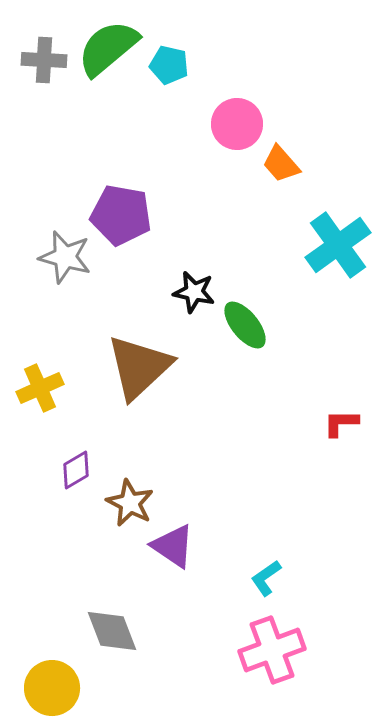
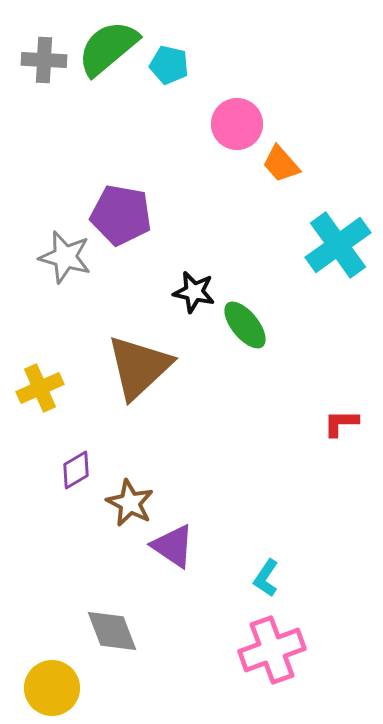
cyan L-shape: rotated 21 degrees counterclockwise
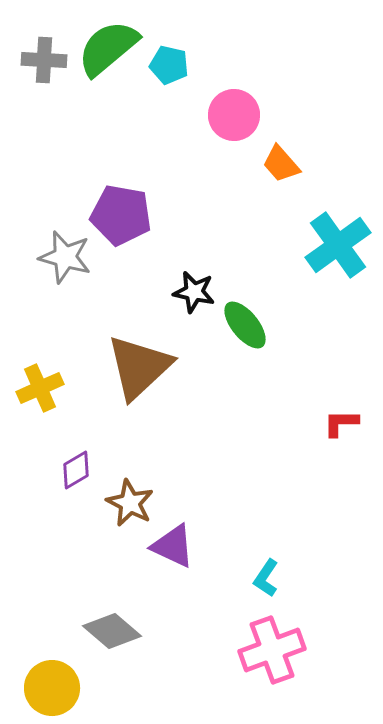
pink circle: moved 3 px left, 9 px up
purple triangle: rotated 9 degrees counterclockwise
gray diamond: rotated 28 degrees counterclockwise
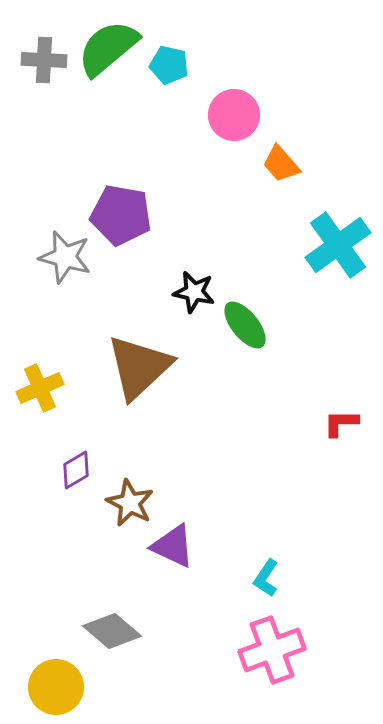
yellow circle: moved 4 px right, 1 px up
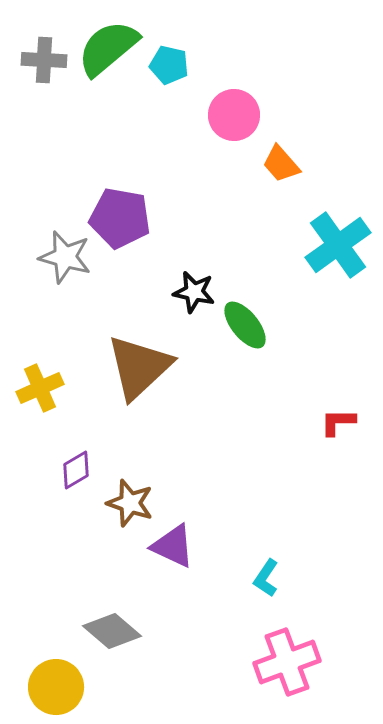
purple pentagon: moved 1 px left, 3 px down
red L-shape: moved 3 px left, 1 px up
brown star: rotated 9 degrees counterclockwise
pink cross: moved 15 px right, 12 px down
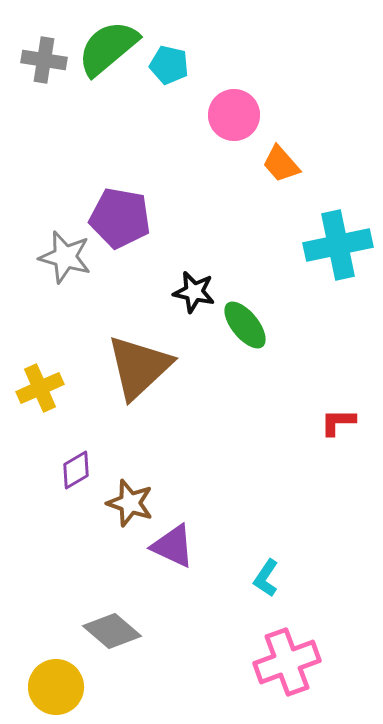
gray cross: rotated 6 degrees clockwise
cyan cross: rotated 24 degrees clockwise
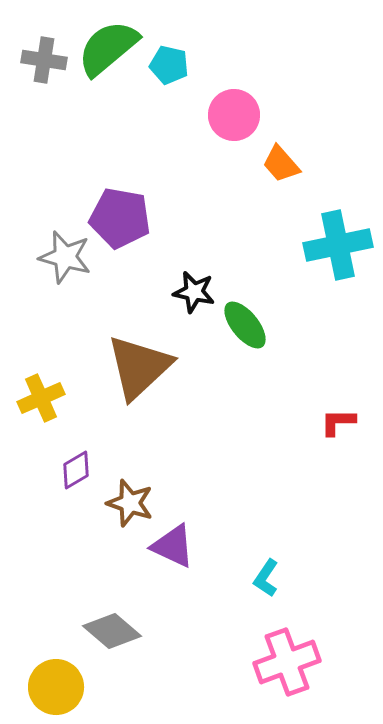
yellow cross: moved 1 px right, 10 px down
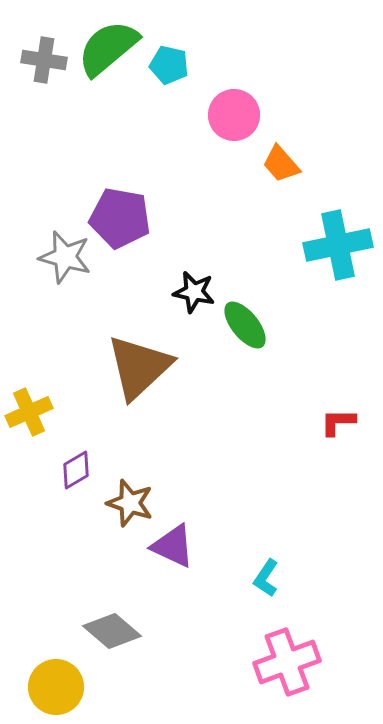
yellow cross: moved 12 px left, 14 px down
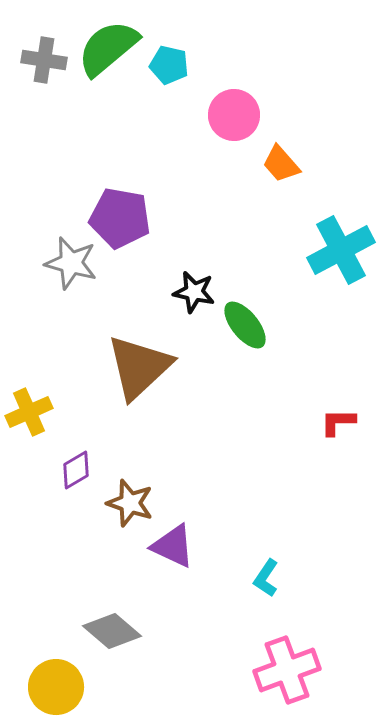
cyan cross: moved 3 px right, 5 px down; rotated 16 degrees counterclockwise
gray star: moved 6 px right, 6 px down
pink cross: moved 8 px down
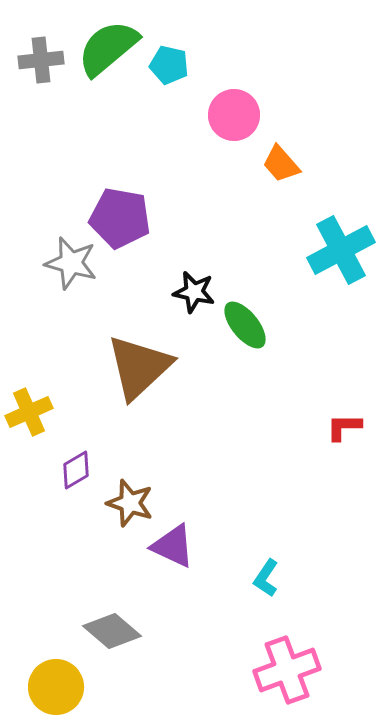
gray cross: moved 3 px left; rotated 15 degrees counterclockwise
red L-shape: moved 6 px right, 5 px down
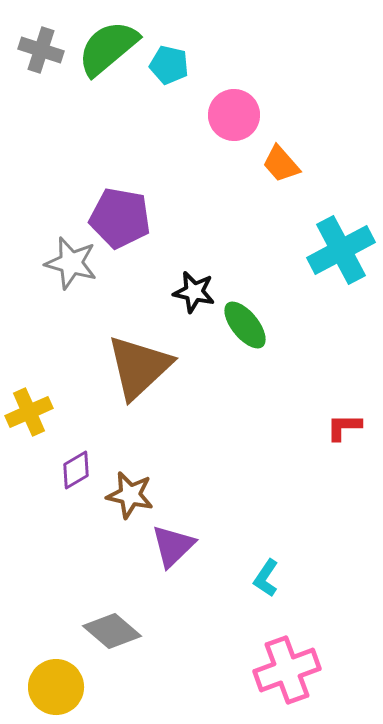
gray cross: moved 10 px up; rotated 24 degrees clockwise
brown star: moved 8 px up; rotated 6 degrees counterclockwise
purple triangle: rotated 51 degrees clockwise
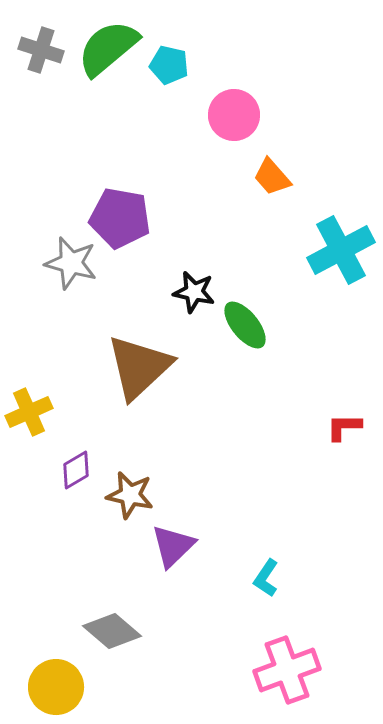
orange trapezoid: moved 9 px left, 13 px down
